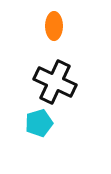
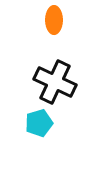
orange ellipse: moved 6 px up
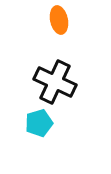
orange ellipse: moved 5 px right; rotated 12 degrees counterclockwise
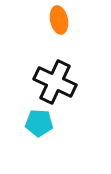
cyan pentagon: rotated 20 degrees clockwise
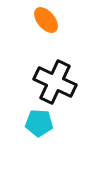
orange ellipse: moved 13 px left; rotated 28 degrees counterclockwise
